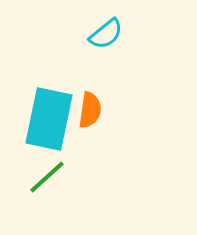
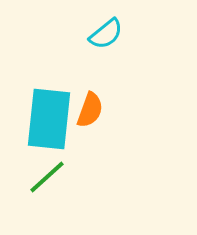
orange semicircle: rotated 12 degrees clockwise
cyan rectangle: rotated 6 degrees counterclockwise
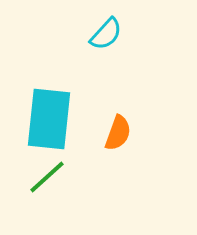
cyan semicircle: rotated 9 degrees counterclockwise
orange semicircle: moved 28 px right, 23 px down
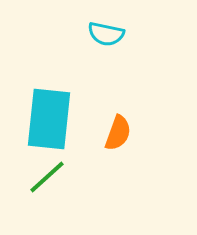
cyan semicircle: rotated 60 degrees clockwise
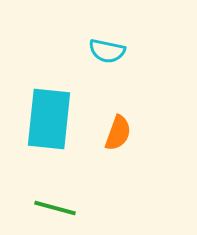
cyan semicircle: moved 1 px right, 17 px down
green line: moved 8 px right, 31 px down; rotated 57 degrees clockwise
